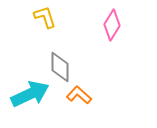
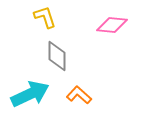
pink diamond: rotated 64 degrees clockwise
gray diamond: moved 3 px left, 11 px up
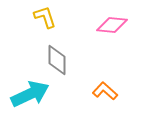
gray diamond: moved 4 px down
orange L-shape: moved 26 px right, 4 px up
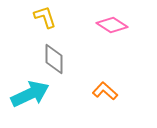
pink diamond: rotated 28 degrees clockwise
gray diamond: moved 3 px left, 1 px up
